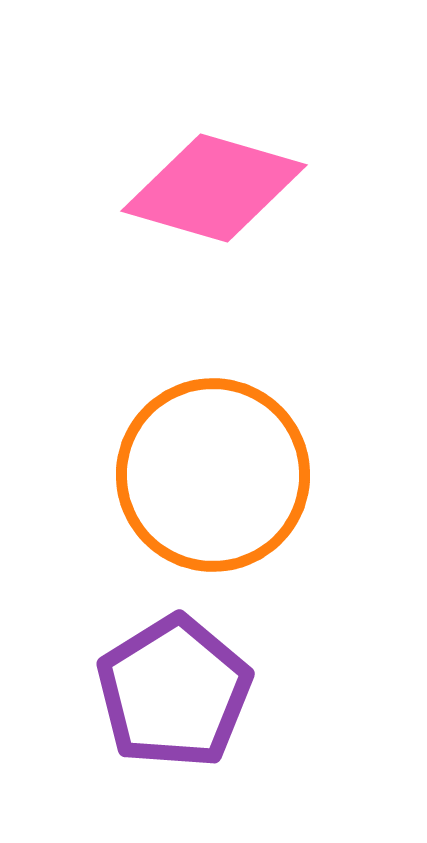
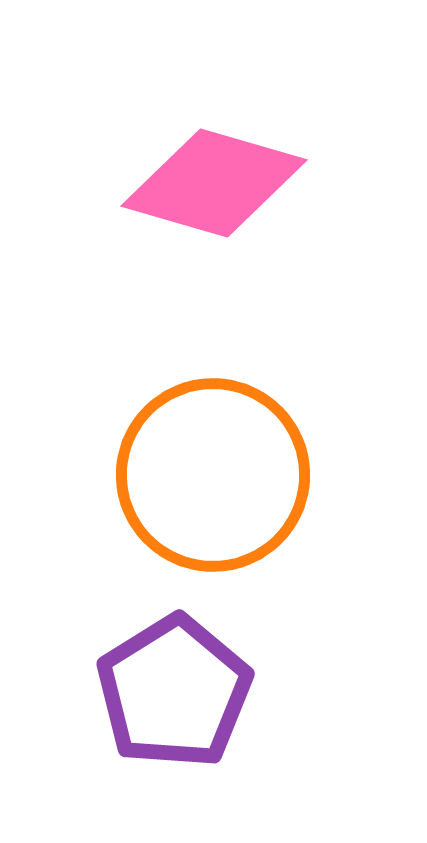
pink diamond: moved 5 px up
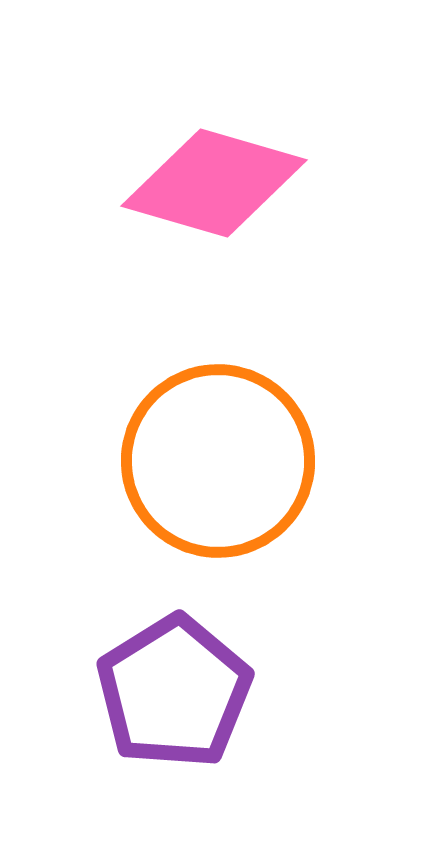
orange circle: moved 5 px right, 14 px up
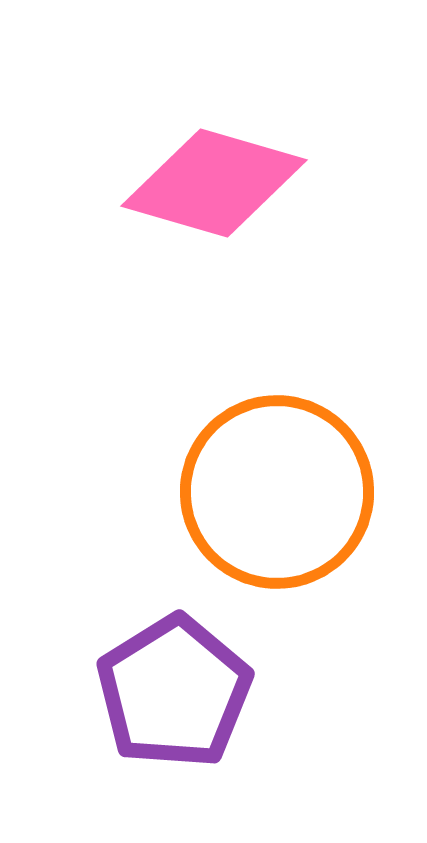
orange circle: moved 59 px right, 31 px down
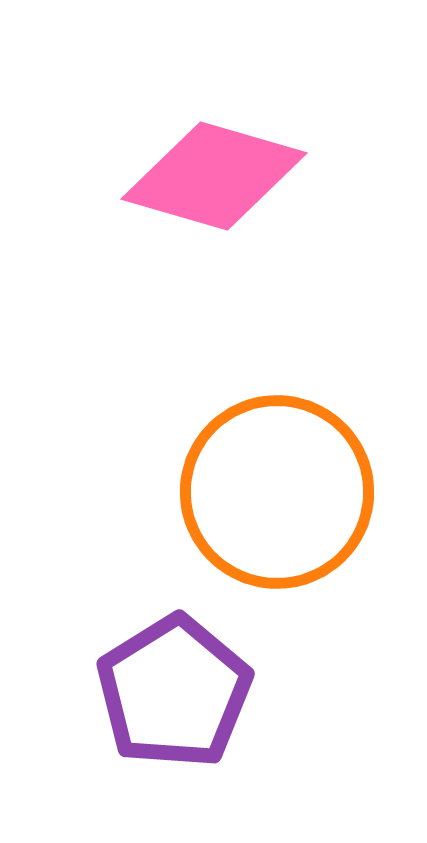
pink diamond: moved 7 px up
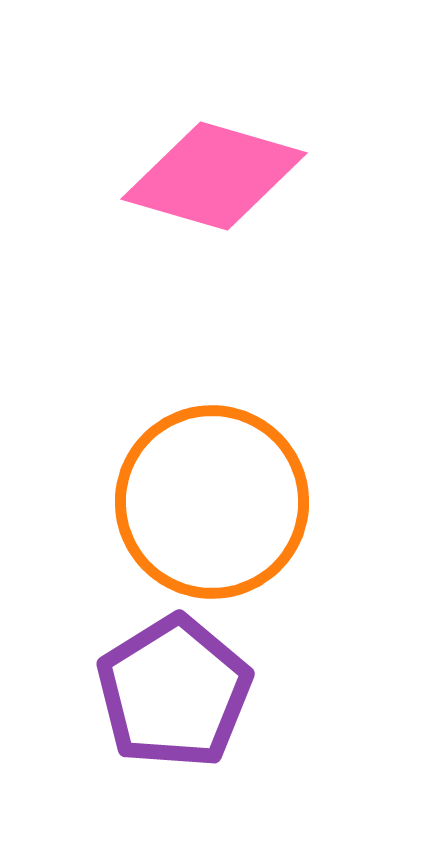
orange circle: moved 65 px left, 10 px down
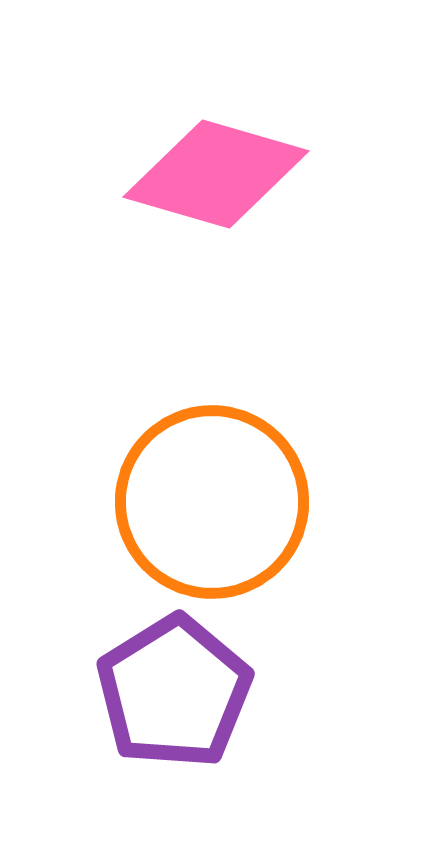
pink diamond: moved 2 px right, 2 px up
